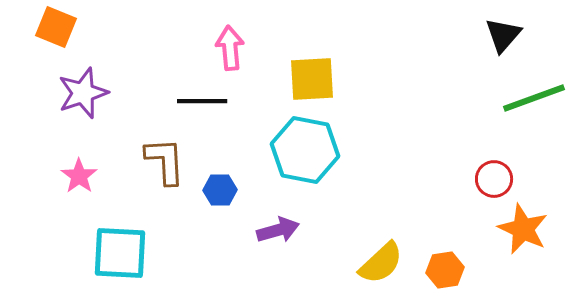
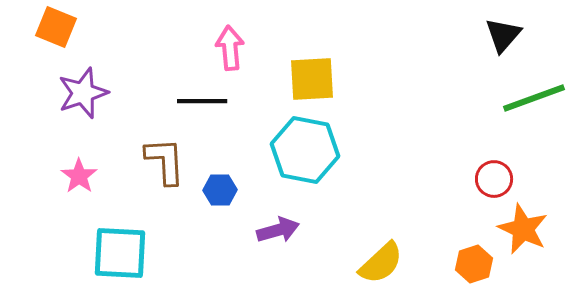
orange hexagon: moved 29 px right, 6 px up; rotated 9 degrees counterclockwise
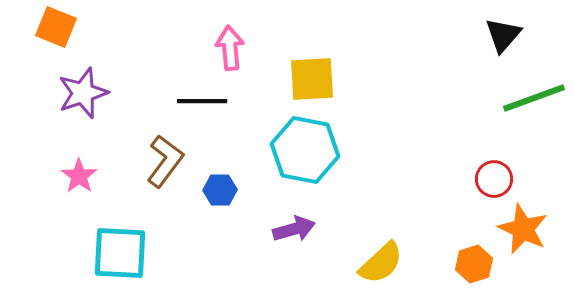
brown L-shape: rotated 40 degrees clockwise
purple arrow: moved 16 px right, 1 px up
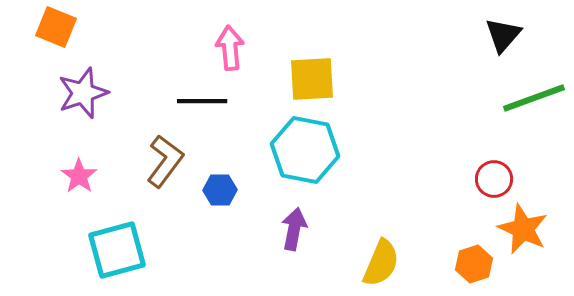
purple arrow: rotated 63 degrees counterclockwise
cyan square: moved 3 px left, 3 px up; rotated 18 degrees counterclockwise
yellow semicircle: rotated 24 degrees counterclockwise
